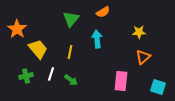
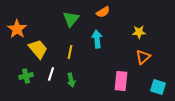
green arrow: rotated 40 degrees clockwise
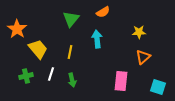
green arrow: moved 1 px right
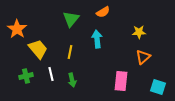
white line: rotated 32 degrees counterclockwise
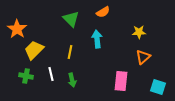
green triangle: rotated 24 degrees counterclockwise
yellow trapezoid: moved 4 px left, 1 px down; rotated 95 degrees counterclockwise
green cross: rotated 24 degrees clockwise
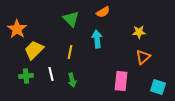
green cross: rotated 16 degrees counterclockwise
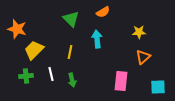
orange star: rotated 18 degrees counterclockwise
cyan square: rotated 21 degrees counterclockwise
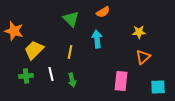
orange star: moved 3 px left, 2 px down
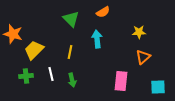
orange star: moved 1 px left, 3 px down
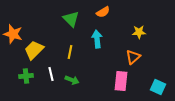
orange triangle: moved 10 px left
green arrow: rotated 56 degrees counterclockwise
cyan square: rotated 28 degrees clockwise
